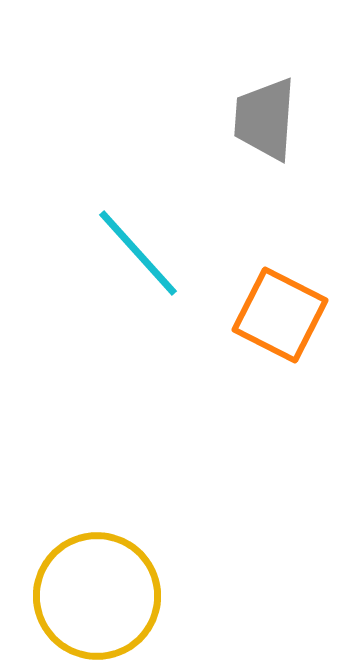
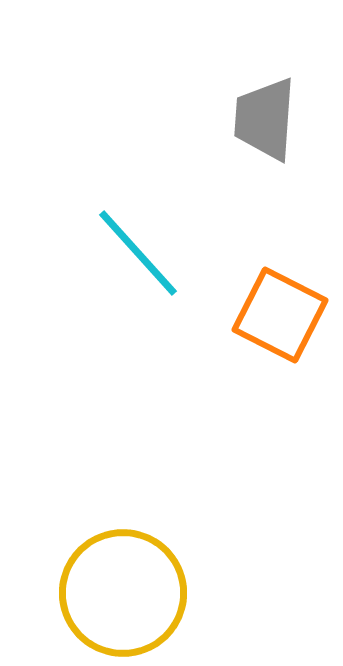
yellow circle: moved 26 px right, 3 px up
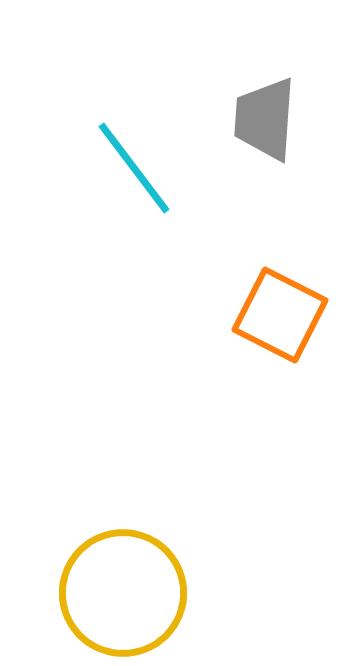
cyan line: moved 4 px left, 85 px up; rotated 5 degrees clockwise
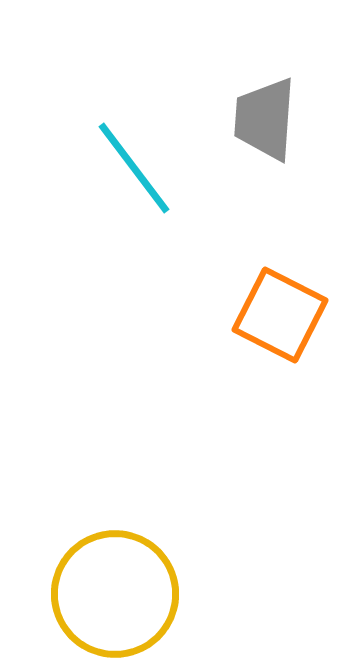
yellow circle: moved 8 px left, 1 px down
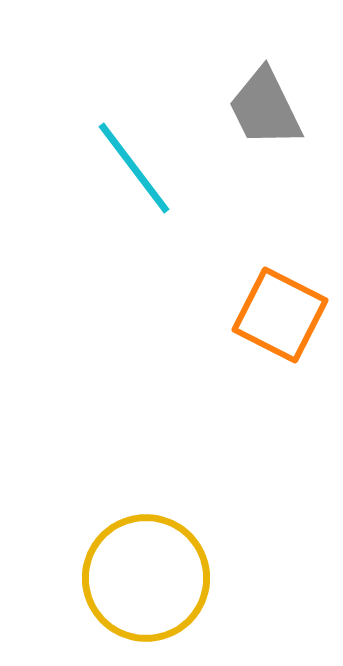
gray trapezoid: moved 11 px up; rotated 30 degrees counterclockwise
yellow circle: moved 31 px right, 16 px up
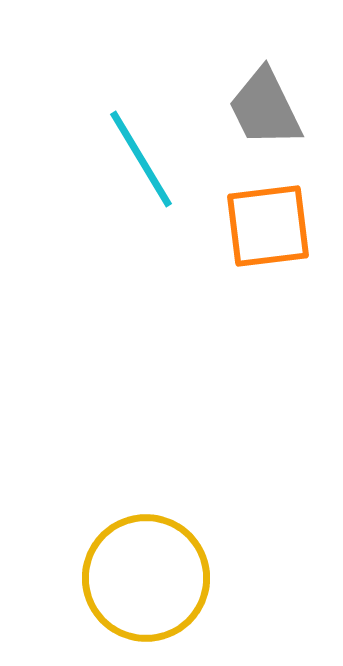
cyan line: moved 7 px right, 9 px up; rotated 6 degrees clockwise
orange square: moved 12 px left, 89 px up; rotated 34 degrees counterclockwise
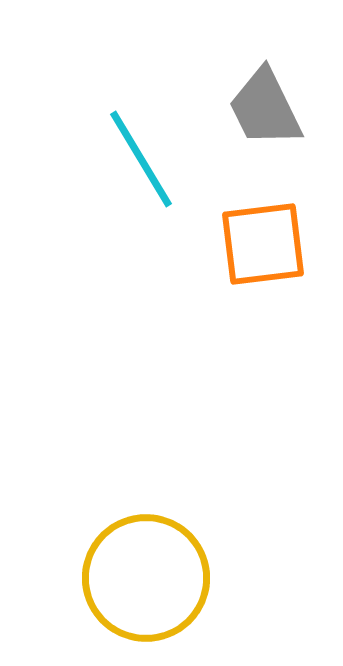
orange square: moved 5 px left, 18 px down
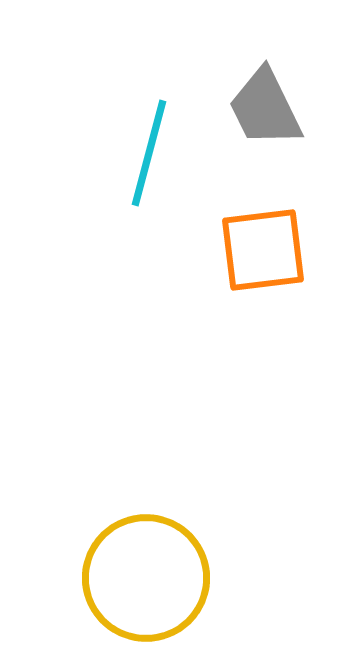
cyan line: moved 8 px right, 6 px up; rotated 46 degrees clockwise
orange square: moved 6 px down
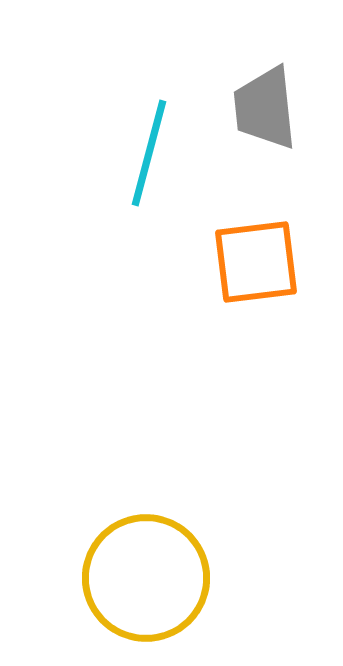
gray trapezoid: rotated 20 degrees clockwise
orange square: moved 7 px left, 12 px down
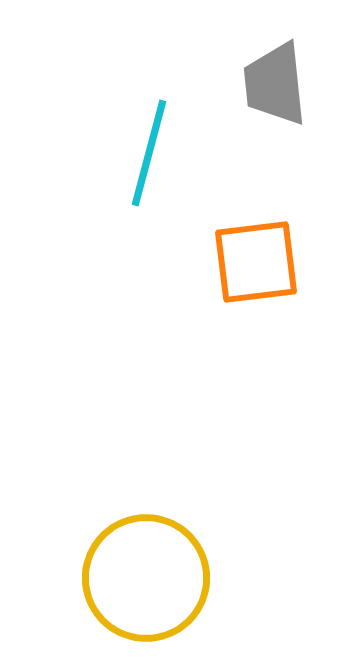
gray trapezoid: moved 10 px right, 24 px up
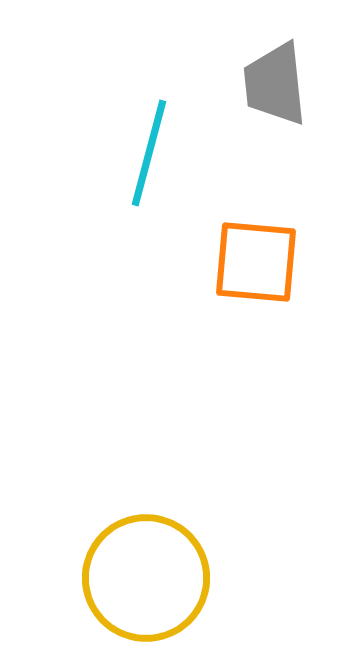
orange square: rotated 12 degrees clockwise
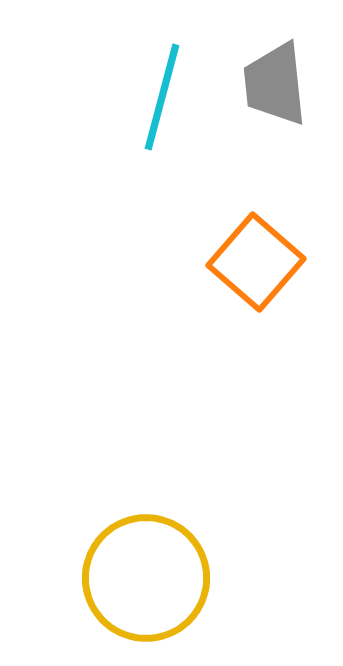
cyan line: moved 13 px right, 56 px up
orange square: rotated 36 degrees clockwise
